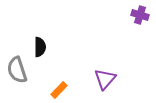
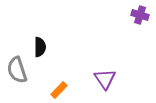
purple triangle: rotated 15 degrees counterclockwise
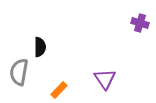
purple cross: moved 8 px down
gray semicircle: moved 2 px right, 2 px down; rotated 28 degrees clockwise
